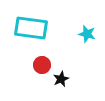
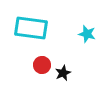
black star: moved 2 px right, 6 px up
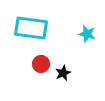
red circle: moved 1 px left, 1 px up
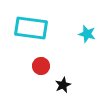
red circle: moved 2 px down
black star: moved 12 px down
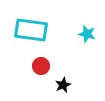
cyan rectangle: moved 2 px down
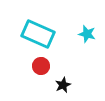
cyan rectangle: moved 7 px right, 4 px down; rotated 16 degrees clockwise
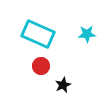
cyan star: rotated 18 degrees counterclockwise
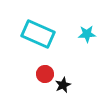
red circle: moved 4 px right, 8 px down
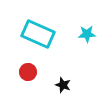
red circle: moved 17 px left, 2 px up
black star: rotated 28 degrees counterclockwise
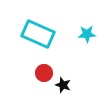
red circle: moved 16 px right, 1 px down
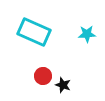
cyan rectangle: moved 4 px left, 2 px up
red circle: moved 1 px left, 3 px down
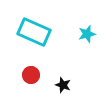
cyan star: rotated 12 degrees counterclockwise
red circle: moved 12 px left, 1 px up
